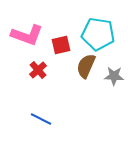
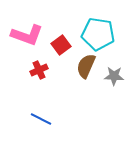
red square: rotated 24 degrees counterclockwise
red cross: moved 1 px right; rotated 18 degrees clockwise
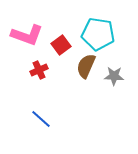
blue line: rotated 15 degrees clockwise
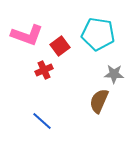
red square: moved 1 px left, 1 px down
brown semicircle: moved 13 px right, 35 px down
red cross: moved 5 px right
gray star: moved 2 px up
blue line: moved 1 px right, 2 px down
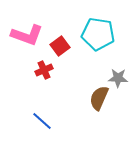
gray star: moved 4 px right, 4 px down
brown semicircle: moved 3 px up
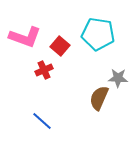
pink L-shape: moved 2 px left, 2 px down
red square: rotated 12 degrees counterclockwise
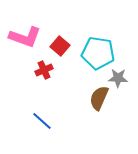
cyan pentagon: moved 19 px down
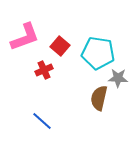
pink L-shape: rotated 40 degrees counterclockwise
brown semicircle: rotated 10 degrees counterclockwise
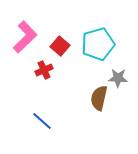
pink L-shape: rotated 24 degrees counterclockwise
cyan pentagon: moved 9 px up; rotated 24 degrees counterclockwise
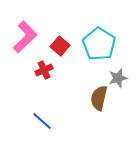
cyan pentagon: moved 1 px right; rotated 24 degrees counterclockwise
gray star: rotated 18 degrees counterclockwise
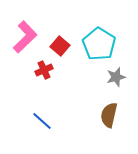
gray star: moved 2 px left, 1 px up
brown semicircle: moved 10 px right, 17 px down
